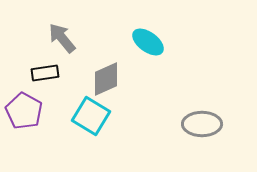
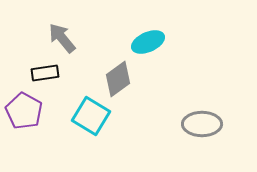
cyan ellipse: rotated 60 degrees counterclockwise
gray diamond: moved 12 px right; rotated 12 degrees counterclockwise
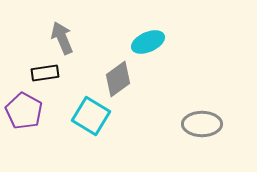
gray arrow: rotated 16 degrees clockwise
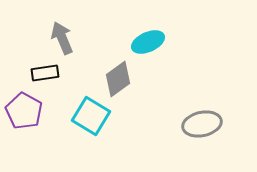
gray ellipse: rotated 12 degrees counterclockwise
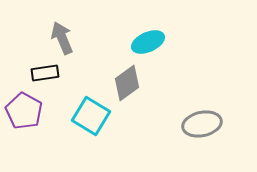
gray diamond: moved 9 px right, 4 px down
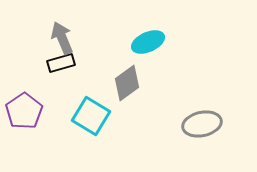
black rectangle: moved 16 px right, 10 px up; rotated 8 degrees counterclockwise
purple pentagon: rotated 9 degrees clockwise
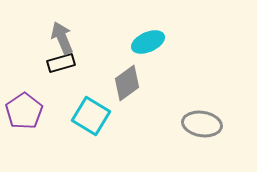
gray ellipse: rotated 21 degrees clockwise
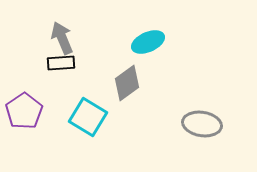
black rectangle: rotated 12 degrees clockwise
cyan square: moved 3 px left, 1 px down
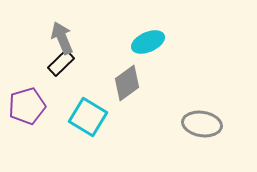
black rectangle: rotated 40 degrees counterclockwise
purple pentagon: moved 3 px right, 5 px up; rotated 18 degrees clockwise
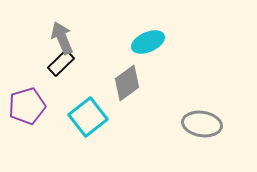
cyan square: rotated 21 degrees clockwise
